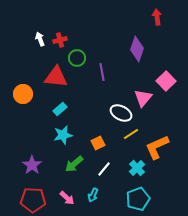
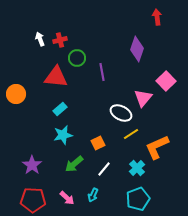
orange circle: moved 7 px left
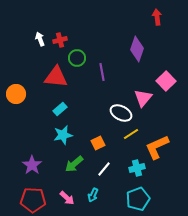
cyan cross: rotated 28 degrees clockwise
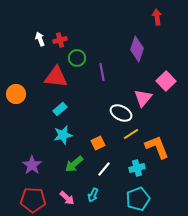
orange L-shape: rotated 92 degrees clockwise
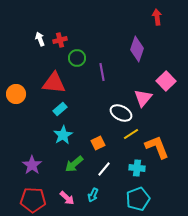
red triangle: moved 2 px left, 6 px down
cyan star: rotated 18 degrees counterclockwise
cyan cross: rotated 21 degrees clockwise
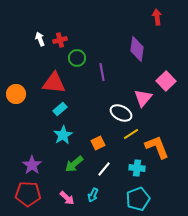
purple diamond: rotated 10 degrees counterclockwise
red pentagon: moved 5 px left, 6 px up
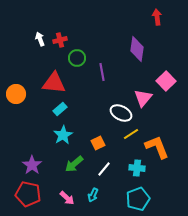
red pentagon: rotated 10 degrees clockwise
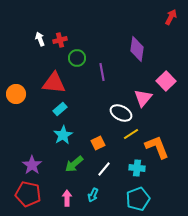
red arrow: moved 14 px right; rotated 35 degrees clockwise
pink arrow: rotated 133 degrees counterclockwise
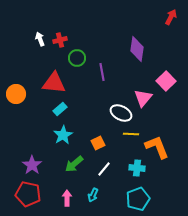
yellow line: rotated 35 degrees clockwise
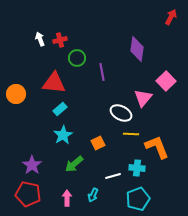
white line: moved 9 px right, 7 px down; rotated 35 degrees clockwise
